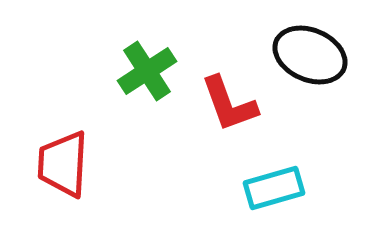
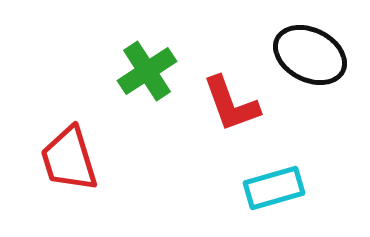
black ellipse: rotated 4 degrees clockwise
red L-shape: moved 2 px right
red trapezoid: moved 6 px right, 5 px up; rotated 20 degrees counterclockwise
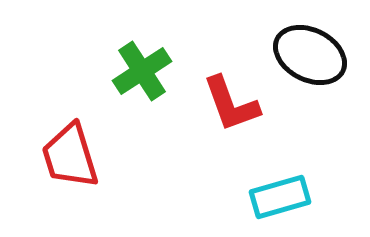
green cross: moved 5 px left
red trapezoid: moved 1 px right, 3 px up
cyan rectangle: moved 6 px right, 9 px down
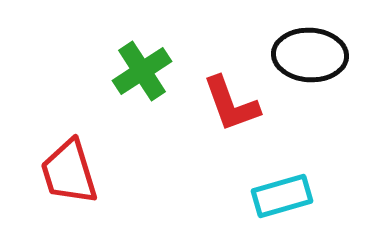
black ellipse: rotated 24 degrees counterclockwise
red trapezoid: moved 1 px left, 16 px down
cyan rectangle: moved 2 px right, 1 px up
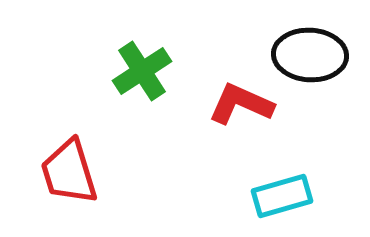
red L-shape: moved 10 px right; rotated 134 degrees clockwise
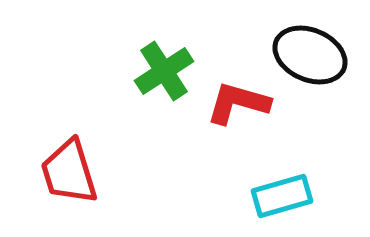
black ellipse: rotated 20 degrees clockwise
green cross: moved 22 px right
red L-shape: moved 3 px left, 1 px up; rotated 8 degrees counterclockwise
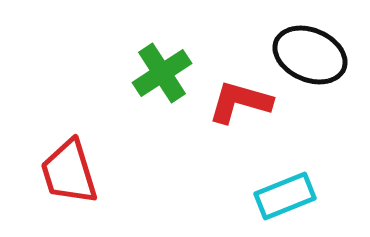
green cross: moved 2 px left, 2 px down
red L-shape: moved 2 px right, 1 px up
cyan rectangle: moved 3 px right; rotated 6 degrees counterclockwise
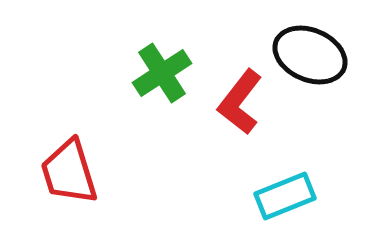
red L-shape: rotated 68 degrees counterclockwise
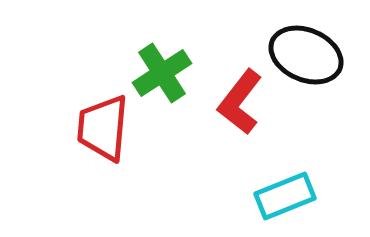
black ellipse: moved 4 px left
red trapezoid: moved 34 px right, 44 px up; rotated 22 degrees clockwise
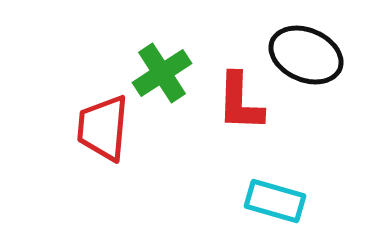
red L-shape: rotated 36 degrees counterclockwise
cyan rectangle: moved 10 px left, 5 px down; rotated 38 degrees clockwise
